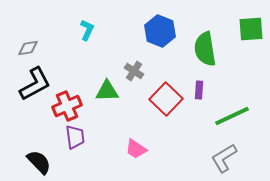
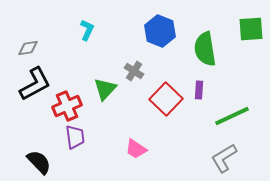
green triangle: moved 2 px left, 2 px up; rotated 45 degrees counterclockwise
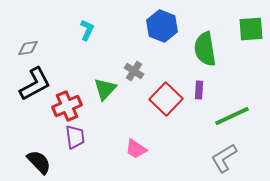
blue hexagon: moved 2 px right, 5 px up
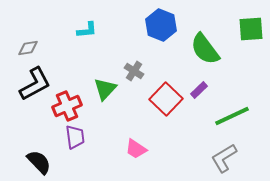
blue hexagon: moved 1 px left, 1 px up
cyan L-shape: rotated 60 degrees clockwise
green semicircle: rotated 28 degrees counterclockwise
purple rectangle: rotated 42 degrees clockwise
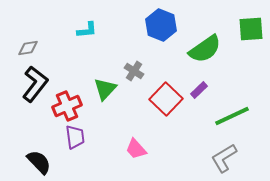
green semicircle: rotated 88 degrees counterclockwise
black L-shape: rotated 24 degrees counterclockwise
pink trapezoid: rotated 15 degrees clockwise
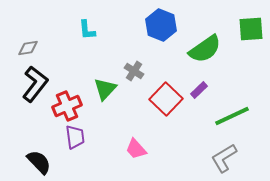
cyan L-shape: rotated 90 degrees clockwise
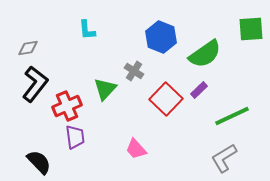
blue hexagon: moved 12 px down
green semicircle: moved 5 px down
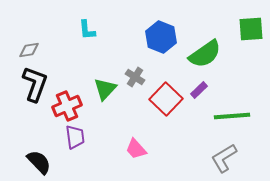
gray diamond: moved 1 px right, 2 px down
gray cross: moved 1 px right, 6 px down
black L-shape: rotated 18 degrees counterclockwise
green line: rotated 21 degrees clockwise
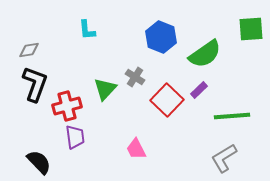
red square: moved 1 px right, 1 px down
red cross: rotated 8 degrees clockwise
pink trapezoid: rotated 15 degrees clockwise
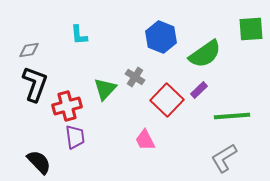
cyan L-shape: moved 8 px left, 5 px down
pink trapezoid: moved 9 px right, 9 px up
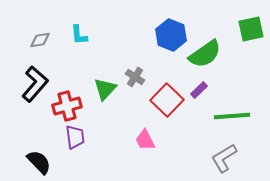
green square: rotated 8 degrees counterclockwise
blue hexagon: moved 10 px right, 2 px up
gray diamond: moved 11 px right, 10 px up
black L-shape: rotated 21 degrees clockwise
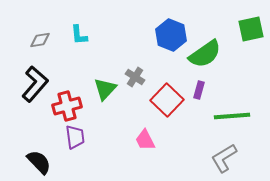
purple rectangle: rotated 30 degrees counterclockwise
